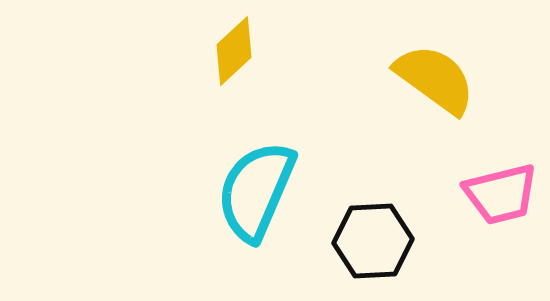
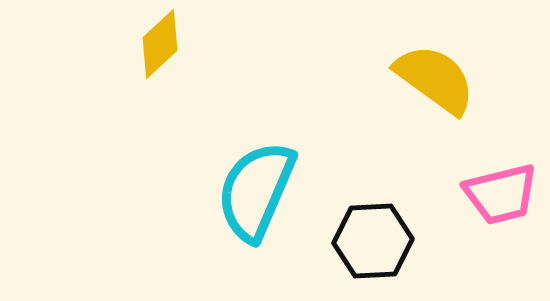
yellow diamond: moved 74 px left, 7 px up
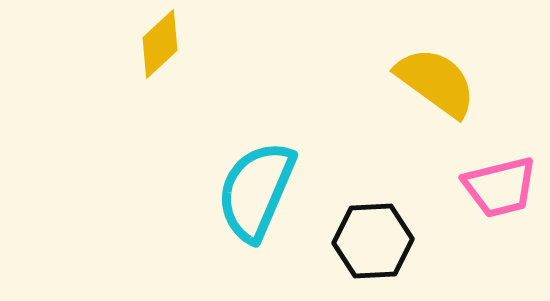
yellow semicircle: moved 1 px right, 3 px down
pink trapezoid: moved 1 px left, 7 px up
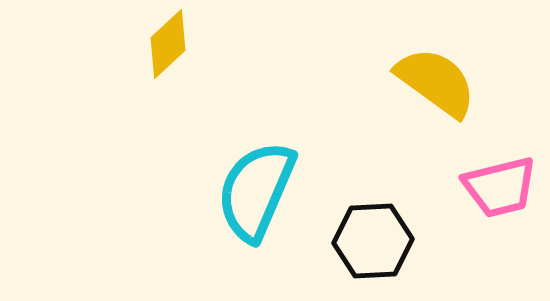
yellow diamond: moved 8 px right
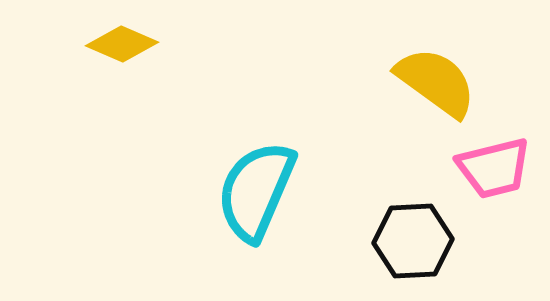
yellow diamond: moved 46 px left; rotated 66 degrees clockwise
pink trapezoid: moved 6 px left, 19 px up
black hexagon: moved 40 px right
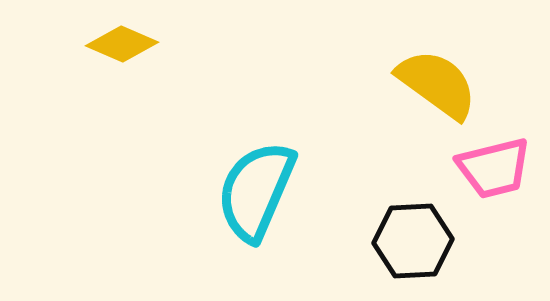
yellow semicircle: moved 1 px right, 2 px down
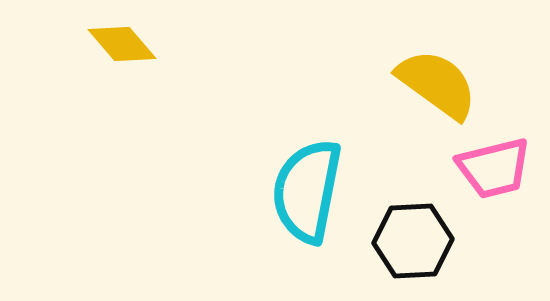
yellow diamond: rotated 26 degrees clockwise
cyan semicircle: moved 51 px right; rotated 12 degrees counterclockwise
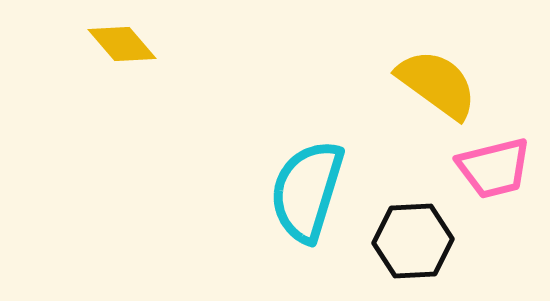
cyan semicircle: rotated 6 degrees clockwise
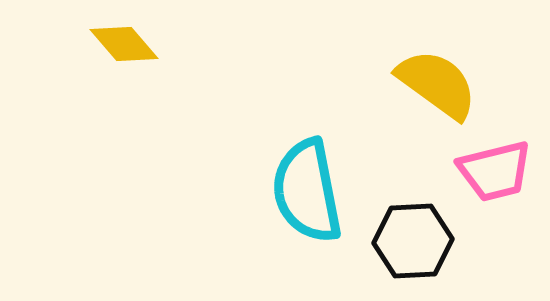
yellow diamond: moved 2 px right
pink trapezoid: moved 1 px right, 3 px down
cyan semicircle: rotated 28 degrees counterclockwise
